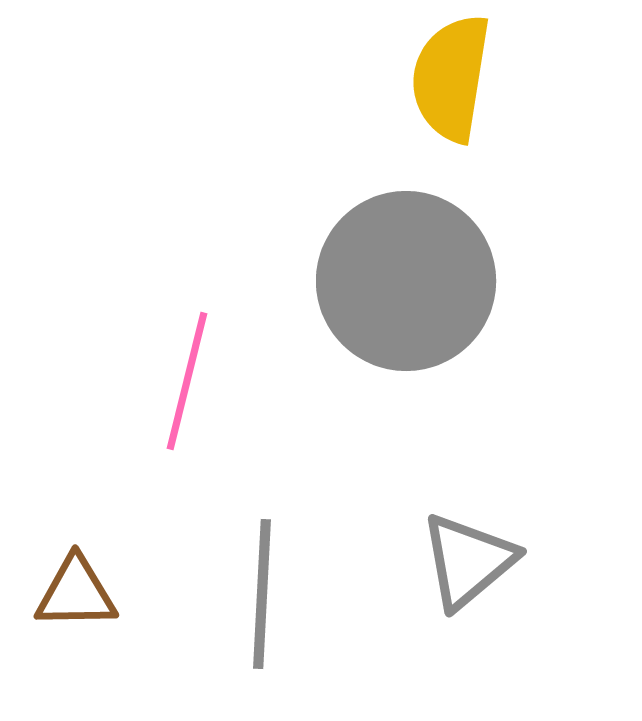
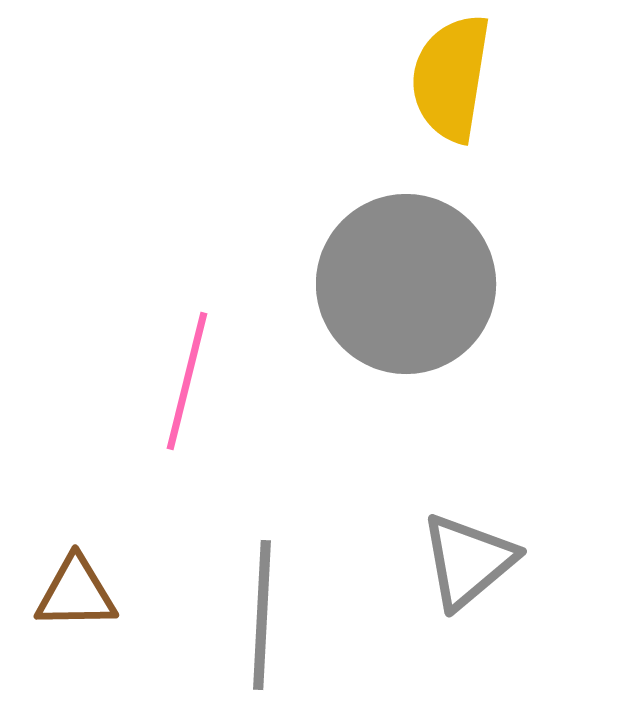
gray circle: moved 3 px down
gray line: moved 21 px down
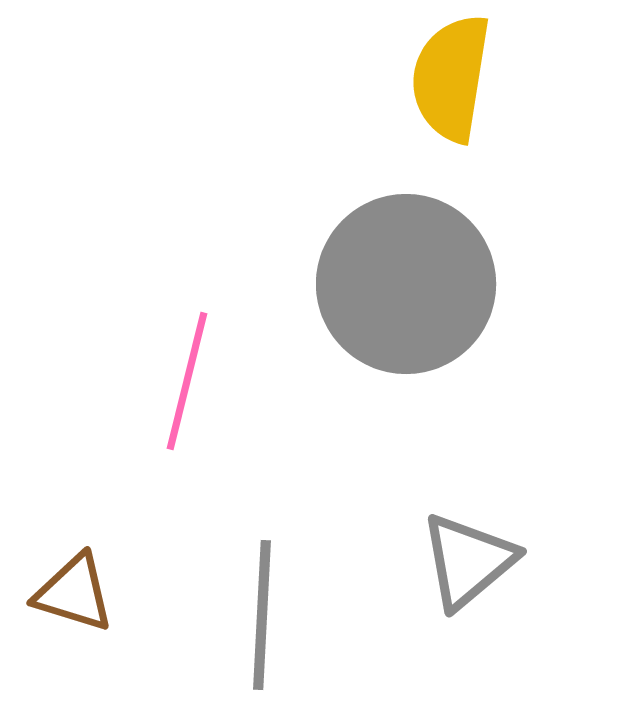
brown triangle: moved 2 px left; rotated 18 degrees clockwise
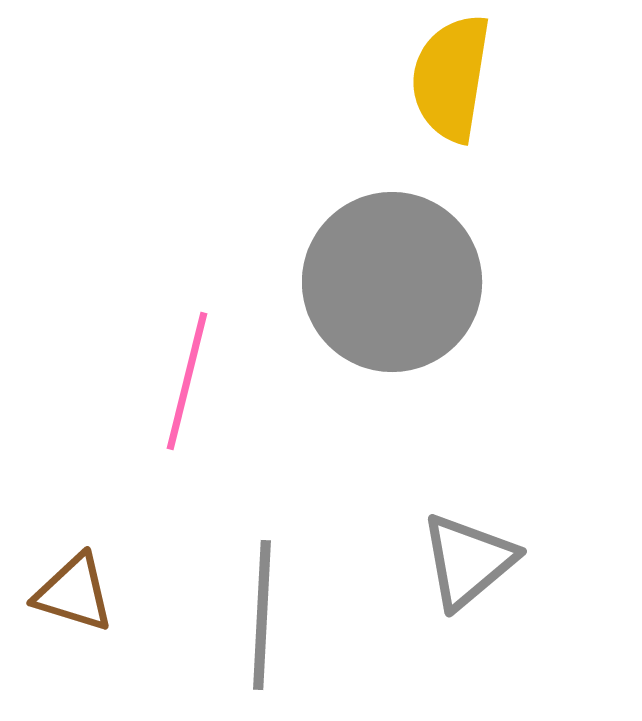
gray circle: moved 14 px left, 2 px up
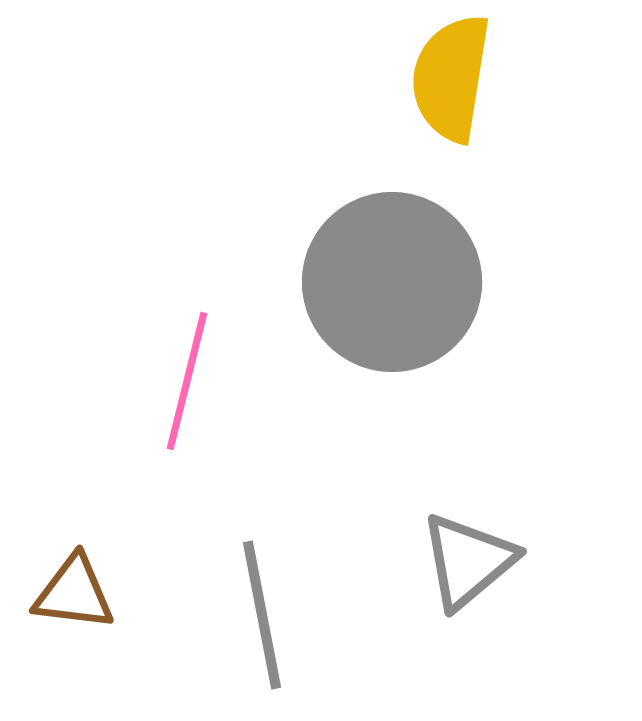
brown triangle: rotated 10 degrees counterclockwise
gray line: rotated 14 degrees counterclockwise
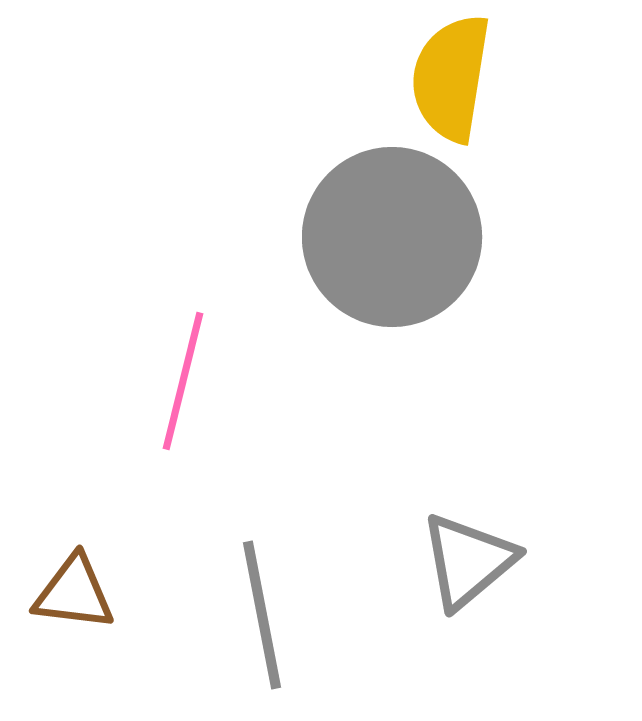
gray circle: moved 45 px up
pink line: moved 4 px left
